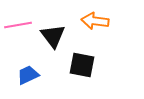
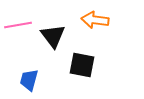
orange arrow: moved 1 px up
blue trapezoid: moved 1 px right, 5 px down; rotated 50 degrees counterclockwise
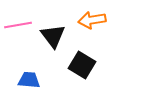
orange arrow: moved 3 px left; rotated 16 degrees counterclockwise
black square: rotated 20 degrees clockwise
blue trapezoid: rotated 80 degrees clockwise
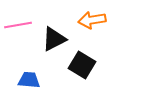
black triangle: moved 1 px right, 3 px down; rotated 40 degrees clockwise
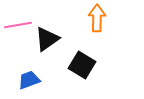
orange arrow: moved 5 px right, 2 px up; rotated 100 degrees clockwise
black triangle: moved 7 px left; rotated 8 degrees counterclockwise
blue trapezoid: rotated 25 degrees counterclockwise
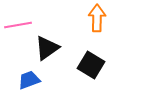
black triangle: moved 9 px down
black square: moved 9 px right
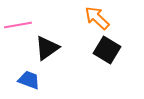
orange arrow: rotated 48 degrees counterclockwise
black square: moved 16 px right, 15 px up
blue trapezoid: rotated 40 degrees clockwise
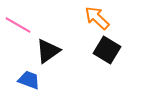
pink line: rotated 40 degrees clockwise
black triangle: moved 1 px right, 3 px down
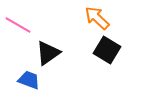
black triangle: moved 2 px down
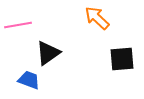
pink line: rotated 40 degrees counterclockwise
black square: moved 15 px right, 9 px down; rotated 36 degrees counterclockwise
